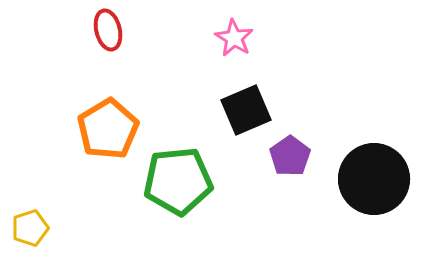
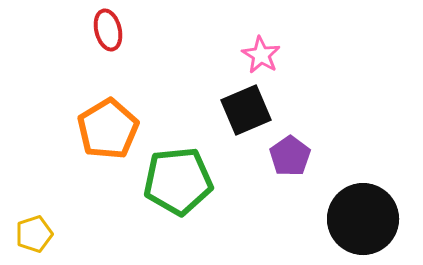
pink star: moved 27 px right, 17 px down
black circle: moved 11 px left, 40 px down
yellow pentagon: moved 4 px right, 6 px down
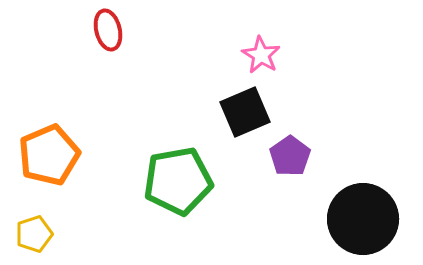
black square: moved 1 px left, 2 px down
orange pentagon: moved 59 px left, 26 px down; rotated 8 degrees clockwise
green pentagon: rotated 4 degrees counterclockwise
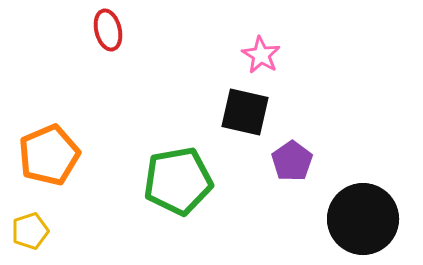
black square: rotated 36 degrees clockwise
purple pentagon: moved 2 px right, 5 px down
yellow pentagon: moved 4 px left, 3 px up
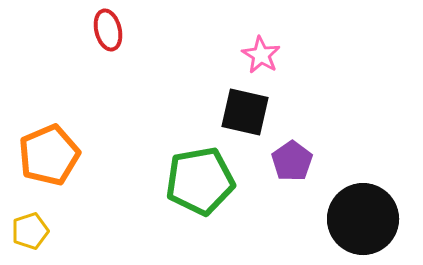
green pentagon: moved 22 px right
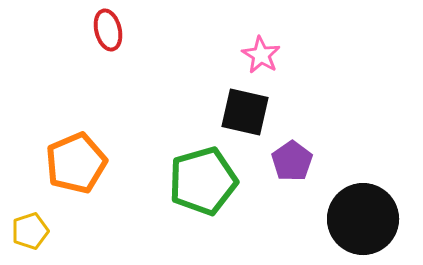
orange pentagon: moved 27 px right, 8 px down
green pentagon: moved 3 px right; rotated 6 degrees counterclockwise
